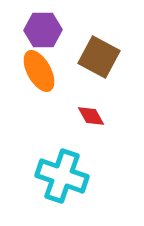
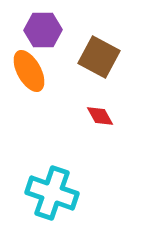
orange ellipse: moved 10 px left
red diamond: moved 9 px right
cyan cross: moved 10 px left, 17 px down
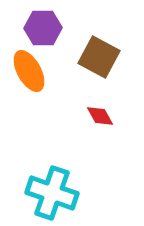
purple hexagon: moved 2 px up
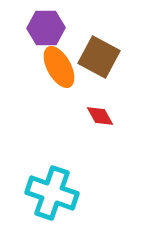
purple hexagon: moved 3 px right
orange ellipse: moved 30 px right, 4 px up
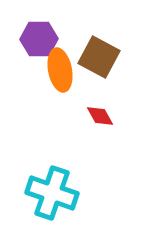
purple hexagon: moved 7 px left, 11 px down
orange ellipse: moved 1 px right, 3 px down; rotated 18 degrees clockwise
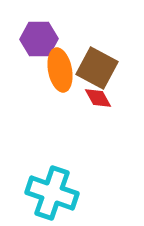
brown square: moved 2 px left, 11 px down
red diamond: moved 2 px left, 18 px up
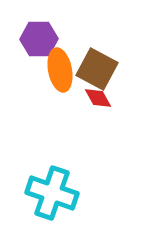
brown square: moved 1 px down
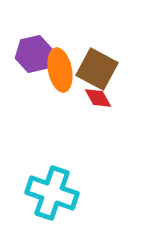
purple hexagon: moved 5 px left, 15 px down; rotated 12 degrees counterclockwise
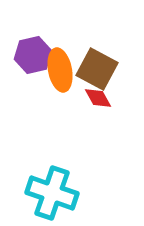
purple hexagon: moved 1 px left, 1 px down
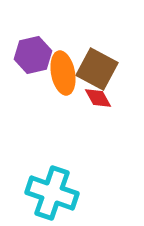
orange ellipse: moved 3 px right, 3 px down
